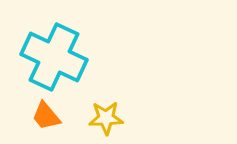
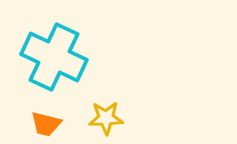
orange trapezoid: moved 8 px down; rotated 36 degrees counterclockwise
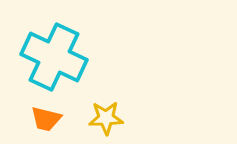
orange trapezoid: moved 5 px up
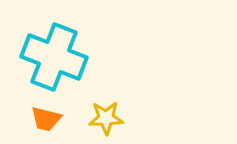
cyan cross: rotated 4 degrees counterclockwise
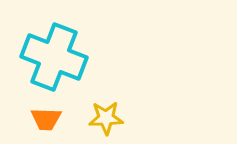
orange trapezoid: rotated 12 degrees counterclockwise
